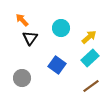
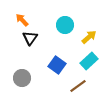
cyan circle: moved 4 px right, 3 px up
cyan rectangle: moved 1 px left, 3 px down
brown line: moved 13 px left
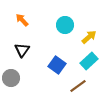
black triangle: moved 8 px left, 12 px down
gray circle: moved 11 px left
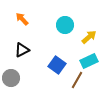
orange arrow: moved 1 px up
black triangle: rotated 28 degrees clockwise
cyan rectangle: rotated 18 degrees clockwise
brown line: moved 1 px left, 6 px up; rotated 24 degrees counterclockwise
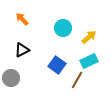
cyan circle: moved 2 px left, 3 px down
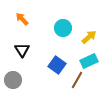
black triangle: rotated 35 degrees counterclockwise
gray circle: moved 2 px right, 2 px down
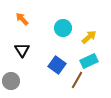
gray circle: moved 2 px left, 1 px down
